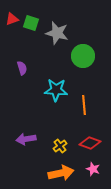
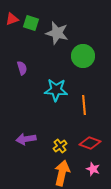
orange arrow: moved 1 px right; rotated 65 degrees counterclockwise
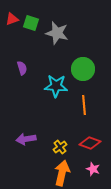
green circle: moved 13 px down
cyan star: moved 4 px up
yellow cross: moved 1 px down
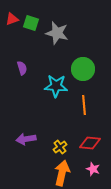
red diamond: rotated 15 degrees counterclockwise
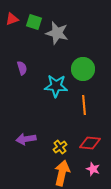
green square: moved 3 px right, 1 px up
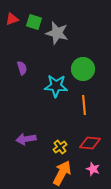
orange arrow: rotated 15 degrees clockwise
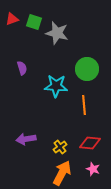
green circle: moved 4 px right
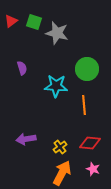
red triangle: moved 1 px left, 2 px down; rotated 16 degrees counterclockwise
